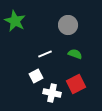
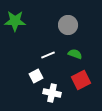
green star: rotated 25 degrees counterclockwise
white line: moved 3 px right, 1 px down
red square: moved 5 px right, 4 px up
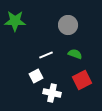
white line: moved 2 px left
red square: moved 1 px right
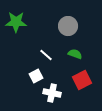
green star: moved 1 px right, 1 px down
gray circle: moved 1 px down
white line: rotated 64 degrees clockwise
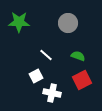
green star: moved 3 px right
gray circle: moved 3 px up
green semicircle: moved 3 px right, 2 px down
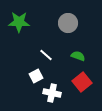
red square: moved 2 px down; rotated 12 degrees counterclockwise
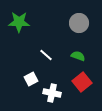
gray circle: moved 11 px right
white square: moved 5 px left, 3 px down
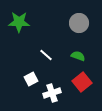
white cross: rotated 30 degrees counterclockwise
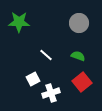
white square: moved 2 px right
white cross: moved 1 px left
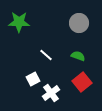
white cross: rotated 18 degrees counterclockwise
